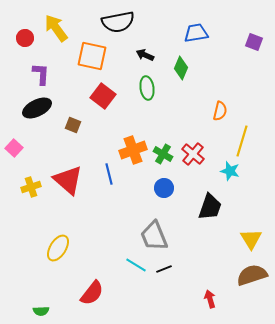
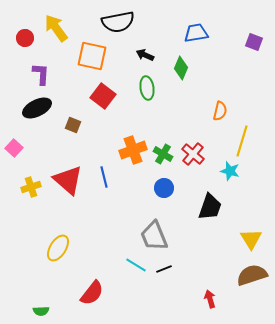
blue line: moved 5 px left, 3 px down
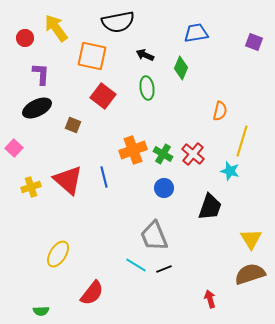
yellow ellipse: moved 6 px down
brown semicircle: moved 2 px left, 1 px up
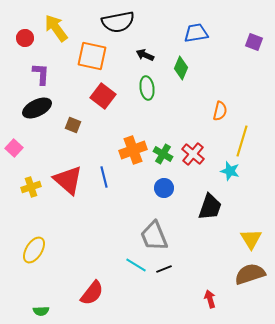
yellow ellipse: moved 24 px left, 4 px up
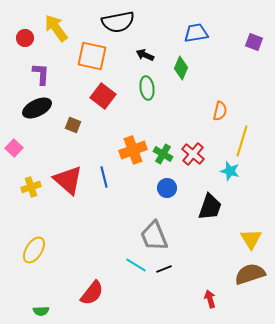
blue circle: moved 3 px right
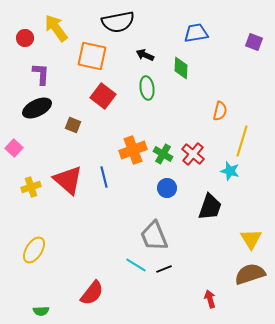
green diamond: rotated 20 degrees counterclockwise
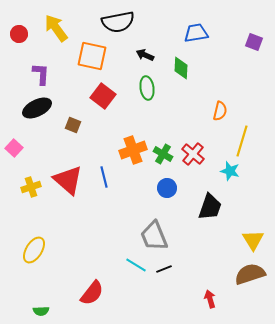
red circle: moved 6 px left, 4 px up
yellow triangle: moved 2 px right, 1 px down
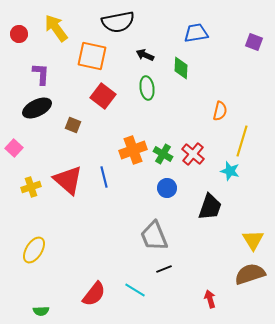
cyan line: moved 1 px left, 25 px down
red semicircle: moved 2 px right, 1 px down
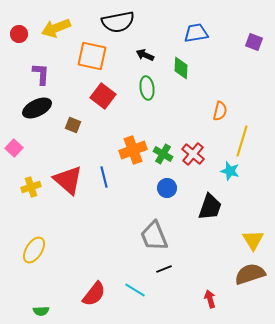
yellow arrow: rotated 76 degrees counterclockwise
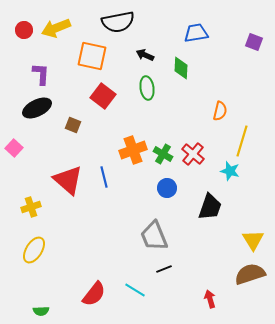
red circle: moved 5 px right, 4 px up
yellow cross: moved 20 px down
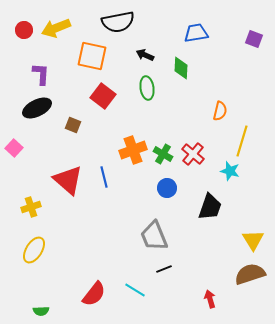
purple square: moved 3 px up
